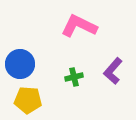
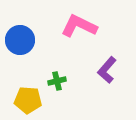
blue circle: moved 24 px up
purple L-shape: moved 6 px left, 1 px up
green cross: moved 17 px left, 4 px down
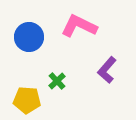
blue circle: moved 9 px right, 3 px up
green cross: rotated 30 degrees counterclockwise
yellow pentagon: moved 1 px left
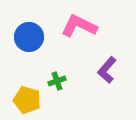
green cross: rotated 24 degrees clockwise
yellow pentagon: rotated 12 degrees clockwise
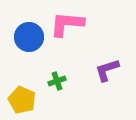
pink L-shape: moved 12 px left, 2 px up; rotated 21 degrees counterclockwise
purple L-shape: rotated 32 degrees clockwise
yellow pentagon: moved 5 px left; rotated 8 degrees clockwise
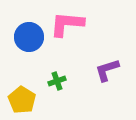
yellow pentagon: rotated 8 degrees clockwise
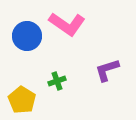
pink L-shape: rotated 150 degrees counterclockwise
blue circle: moved 2 px left, 1 px up
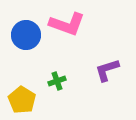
pink L-shape: rotated 15 degrees counterclockwise
blue circle: moved 1 px left, 1 px up
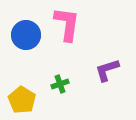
pink L-shape: rotated 102 degrees counterclockwise
green cross: moved 3 px right, 3 px down
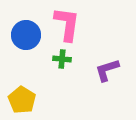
green cross: moved 2 px right, 25 px up; rotated 24 degrees clockwise
